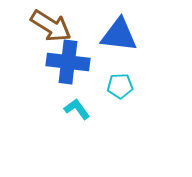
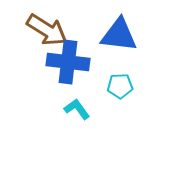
brown arrow: moved 4 px left, 4 px down
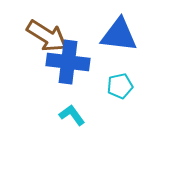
brown arrow: moved 6 px down
cyan pentagon: rotated 10 degrees counterclockwise
cyan L-shape: moved 5 px left, 6 px down
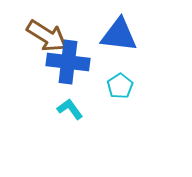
cyan pentagon: rotated 20 degrees counterclockwise
cyan L-shape: moved 2 px left, 6 px up
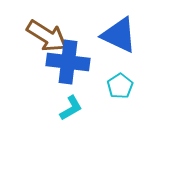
blue triangle: rotated 18 degrees clockwise
cyan L-shape: moved 1 px right, 1 px up; rotated 96 degrees clockwise
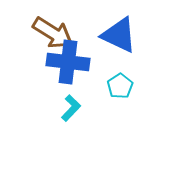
brown arrow: moved 6 px right, 3 px up
cyan L-shape: rotated 16 degrees counterclockwise
